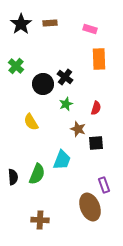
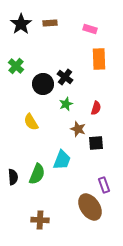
brown ellipse: rotated 12 degrees counterclockwise
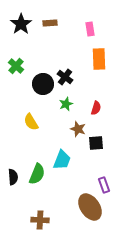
pink rectangle: rotated 64 degrees clockwise
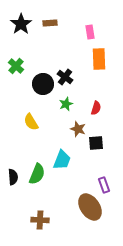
pink rectangle: moved 3 px down
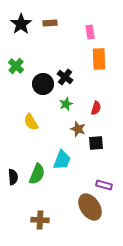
purple rectangle: rotated 56 degrees counterclockwise
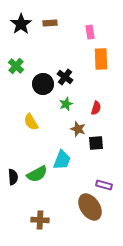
orange rectangle: moved 2 px right
green semicircle: rotated 40 degrees clockwise
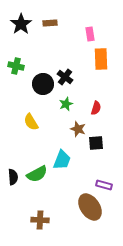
pink rectangle: moved 2 px down
green cross: rotated 28 degrees counterclockwise
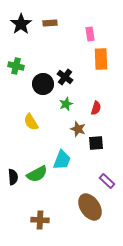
purple rectangle: moved 3 px right, 4 px up; rotated 28 degrees clockwise
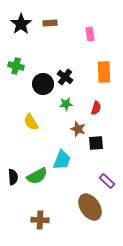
orange rectangle: moved 3 px right, 13 px down
green star: rotated 16 degrees clockwise
green semicircle: moved 2 px down
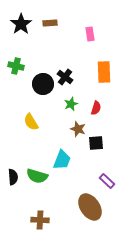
green star: moved 5 px right; rotated 16 degrees counterclockwise
green semicircle: rotated 45 degrees clockwise
